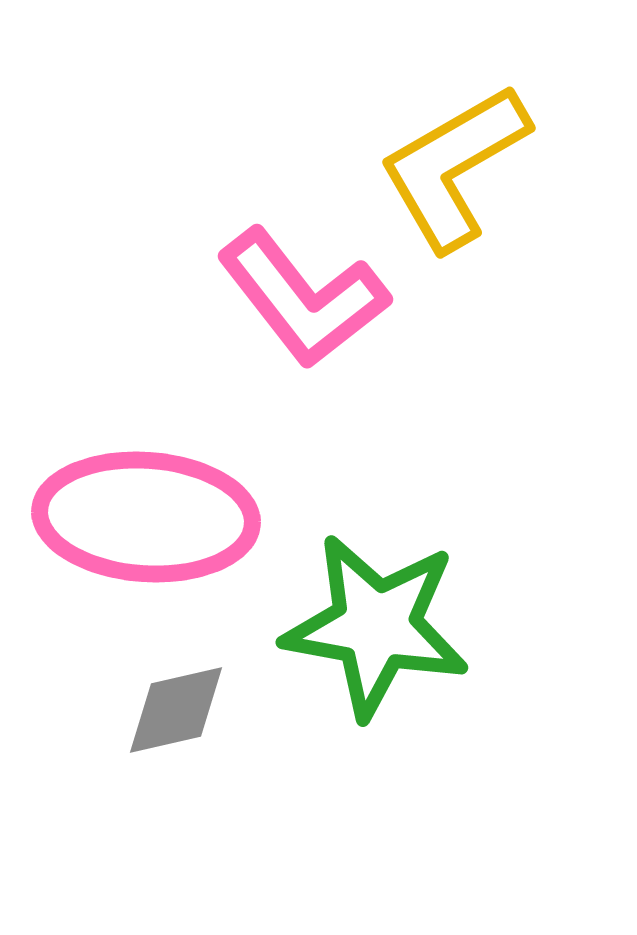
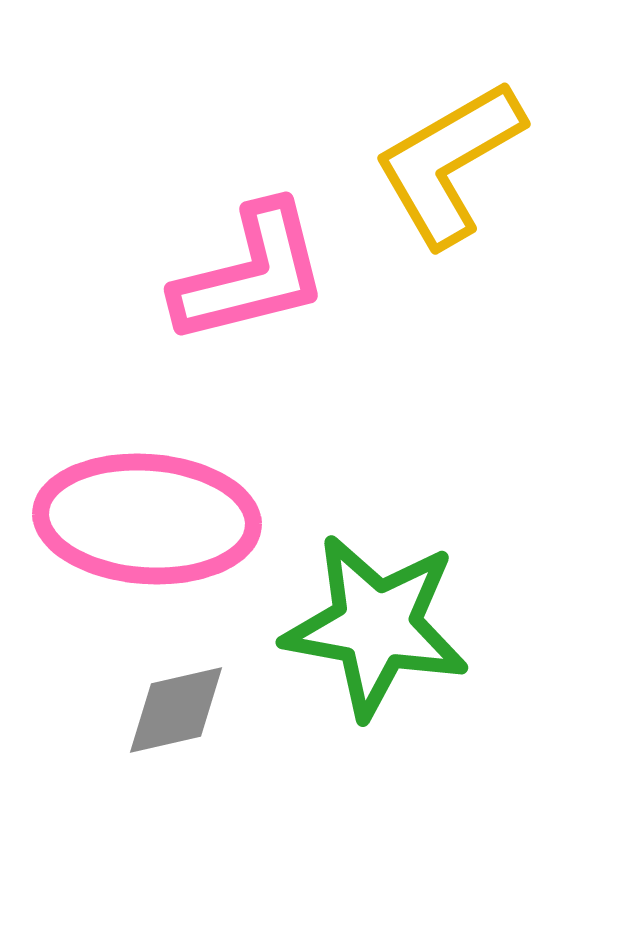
yellow L-shape: moved 5 px left, 4 px up
pink L-shape: moved 52 px left, 24 px up; rotated 66 degrees counterclockwise
pink ellipse: moved 1 px right, 2 px down
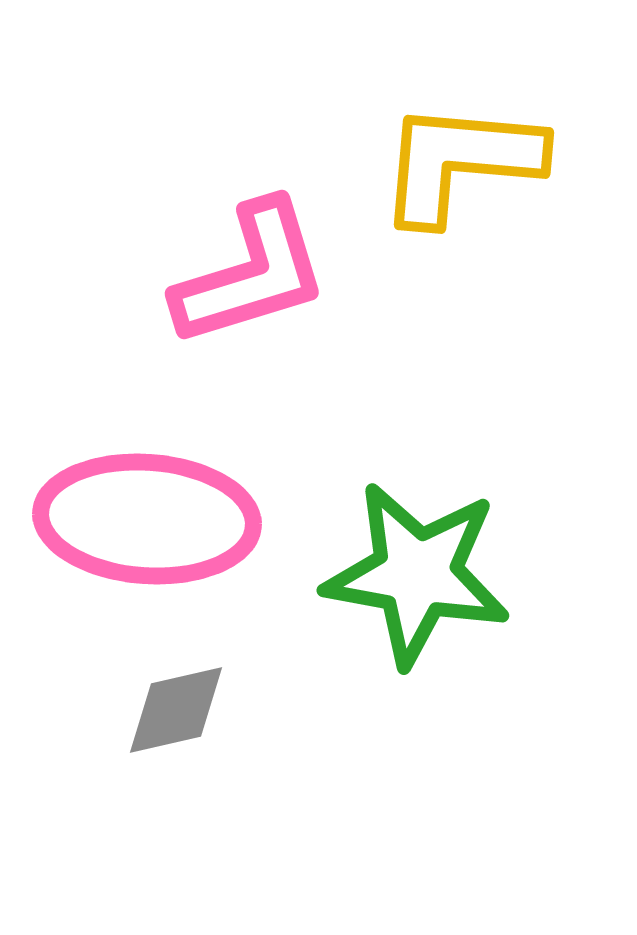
yellow L-shape: moved 11 px right, 1 px up; rotated 35 degrees clockwise
pink L-shape: rotated 3 degrees counterclockwise
green star: moved 41 px right, 52 px up
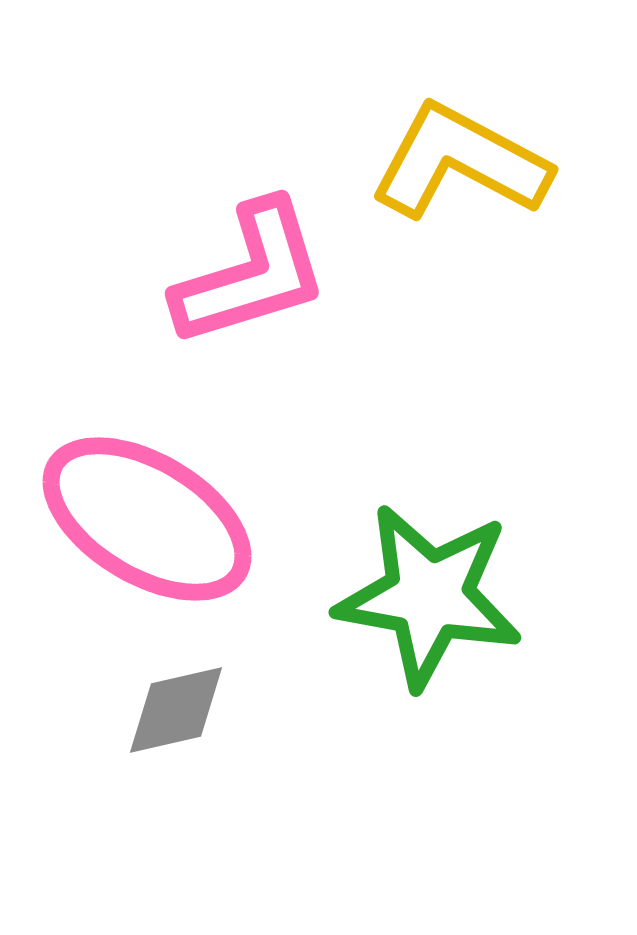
yellow L-shape: rotated 23 degrees clockwise
pink ellipse: rotated 27 degrees clockwise
green star: moved 12 px right, 22 px down
